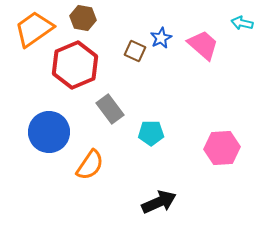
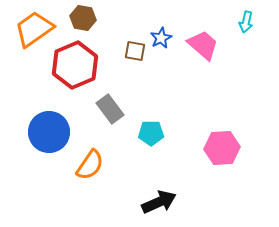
cyan arrow: moved 4 px right, 1 px up; rotated 90 degrees counterclockwise
brown square: rotated 15 degrees counterclockwise
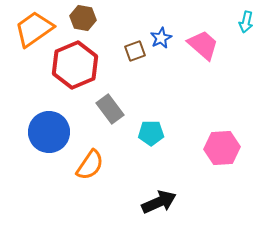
brown square: rotated 30 degrees counterclockwise
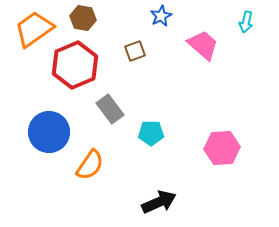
blue star: moved 22 px up
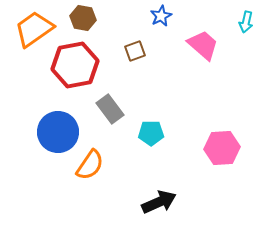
red hexagon: rotated 12 degrees clockwise
blue circle: moved 9 px right
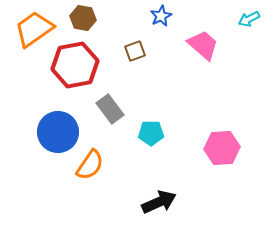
cyan arrow: moved 3 px right, 3 px up; rotated 50 degrees clockwise
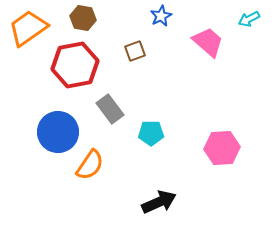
orange trapezoid: moved 6 px left, 1 px up
pink trapezoid: moved 5 px right, 3 px up
